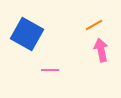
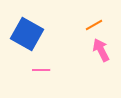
pink arrow: rotated 15 degrees counterclockwise
pink line: moved 9 px left
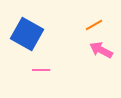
pink arrow: rotated 35 degrees counterclockwise
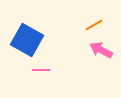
blue square: moved 6 px down
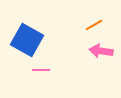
pink arrow: moved 1 px down; rotated 20 degrees counterclockwise
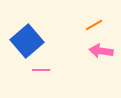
blue square: moved 1 px down; rotated 20 degrees clockwise
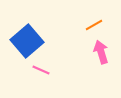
pink arrow: moved 1 px down; rotated 65 degrees clockwise
pink line: rotated 24 degrees clockwise
